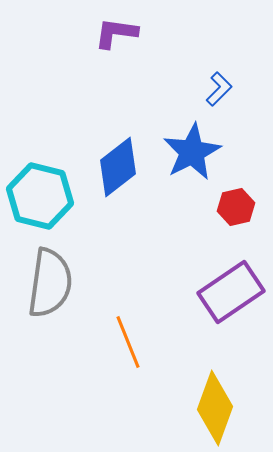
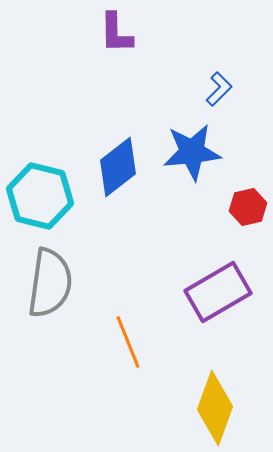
purple L-shape: rotated 99 degrees counterclockwise
blue star: rotated 22 degrees clockwise
red hexagon: moved 12 px right
purple rectangle: moved 13 px left; rotated 4 degrees clockwise
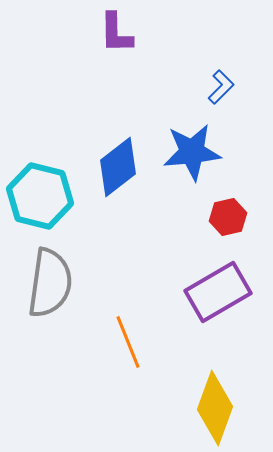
blue L-shape: moved 2 px right, 2 px up
red hexagon: moved 20 px left, 10 px down
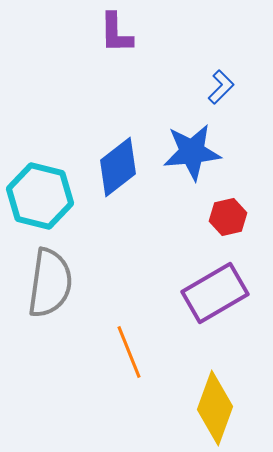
purple rectangle: moved 3 px left, 1 px down
orange line: moved 1 px right, 10 px down
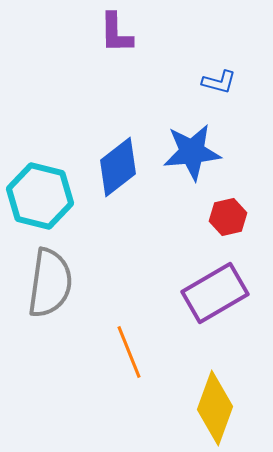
blue L-shape: moved 2 px left, 5 px up; rotated 60 degrees clockwise
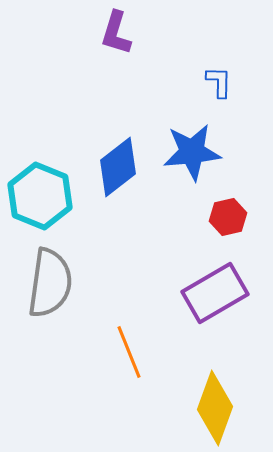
purple L-shape: rotated 18 degrees clockwise
blue L-shape: rotated 104 degrees counterclockwise
cyan hexagon: rotated 8 degrees clockwise
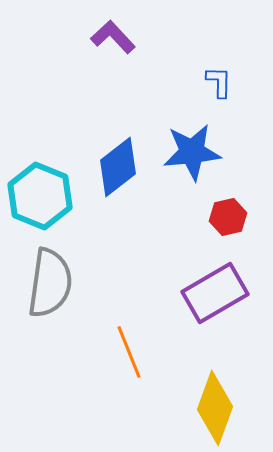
purple L-shape: moved 3 px left, 4 px down; rotated 120 degrees clockwise
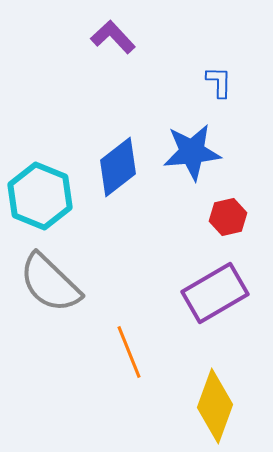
gray semicircle: rotated 126 degrees clockwise
yellow diamond: moved 2 px up
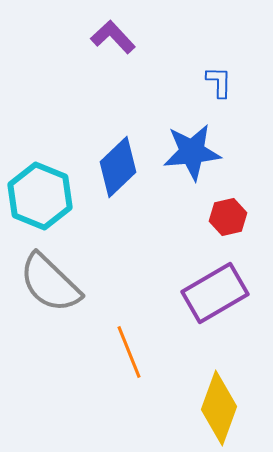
blue diamond: rotated 6 degrees counterclockwise
yellow diamond: moved 4 px right, 2 px down
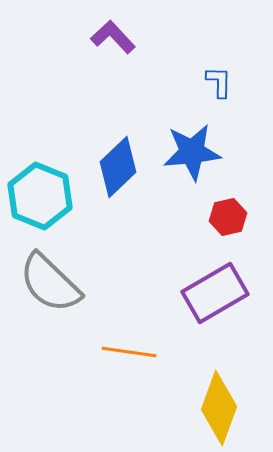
orange line: rotated 60 degrees counterclockwise
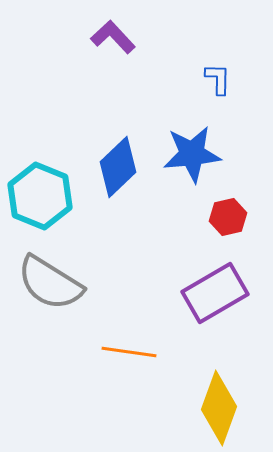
blue L-shape: moved 1 px left, 3 px up
blue star: moved 2 px down
gray semicircle: rotated 12 degrees counterclockwise
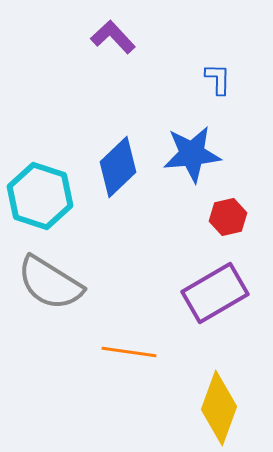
cyan hexagon: rotated 4 degrees counterclockwise
